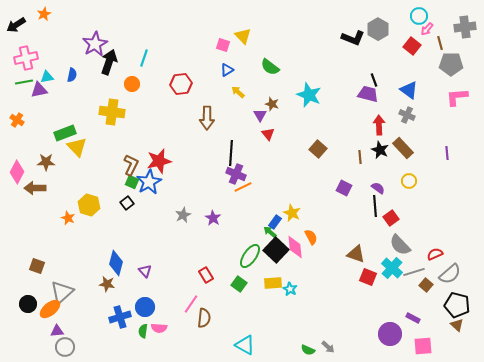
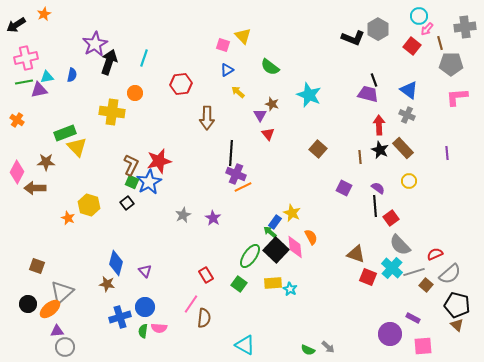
orange circle at (132, 84): moved 3 px right, 9 px down
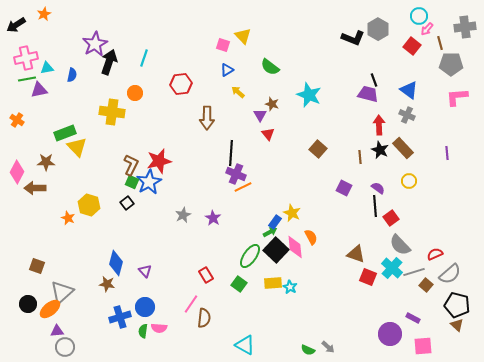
cyan triangle at (47, 77): moved 9 px up
green line at (24, 82): moved 3 px right, 3 px up
green arrow at (270, 232): rotated 112 degrees clockwise
cyan star at (290, 289): moved 2 px up
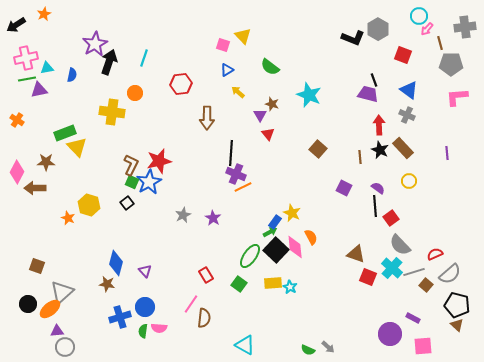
red square at (412, 46): moved 9 px left, 9 px down; rotated 18 degrees counterclockwise
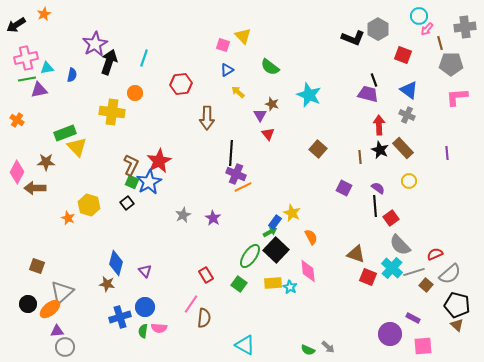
red star at (159, 161): rotated 15 degrees counterclockwise
pink diamond at (295, 247): moved 13 px right, 24 px down
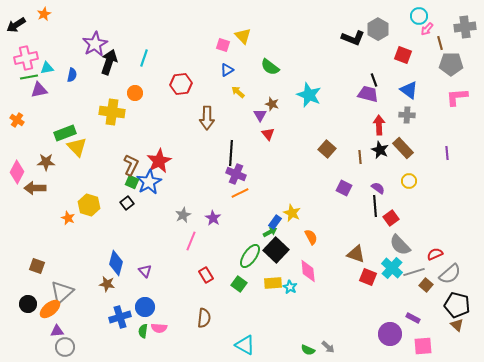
green line at (27, 79): moved 2 px right, 2 px up
gray cross at (407, 115): rotated 21 degrees counterclockwise
brown square at (318, 149): moved 9 px right
orange line at (243, 187): moved 3 px left, 6 px down
pink line at (191, 304): moved 63 px up; rotated 12 degrees counterclockwise
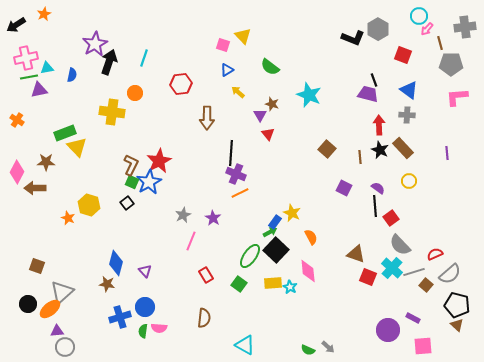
purple circle at (390, 334): moved 2 px left, 4 px up
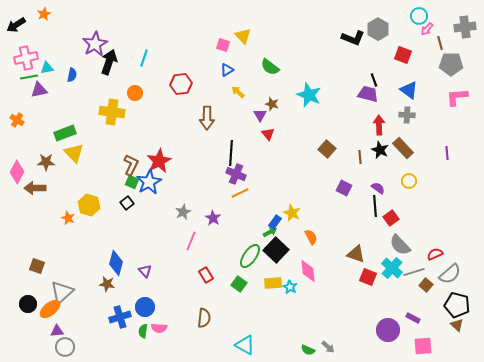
yellow triangle at (77, 147): moved 3 px left, 6 px down
gray star at (183, 215): moved 3 px up
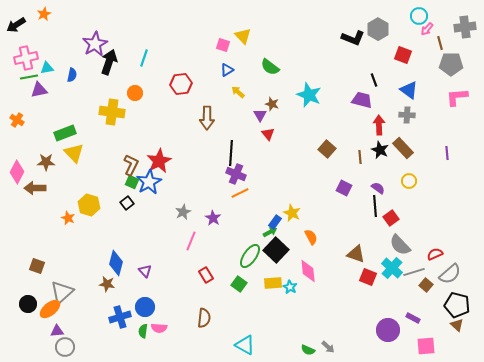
purple trapezoid at (368, 94): moved 6 px left, 6 px down
pink square at (423, 346): moved 3 px right
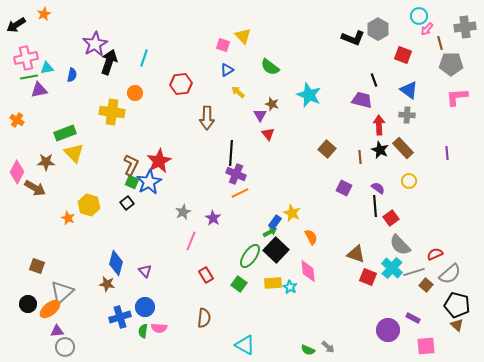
brown arrow at (35, 188): rotated 150 degrees counterclockwise
